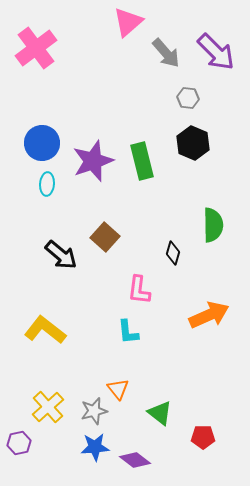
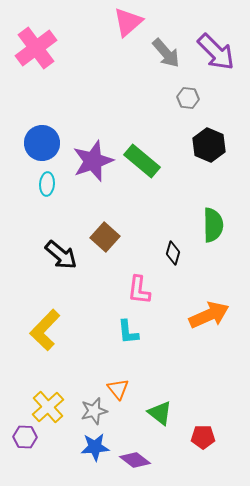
black hexagon: moved 16 px right, 2 px down
green rectangle: rotated 36 degrees counterclockwise
yellow L-shape: rotated 84 degrees counterclockwise
purple hexagon: moved 6 px right, 6 px up; rotated 15 degrees clockwise
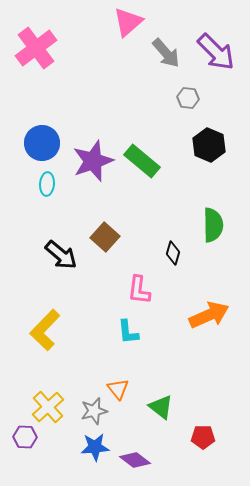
green triangle: moved 1 px right, 6 px up
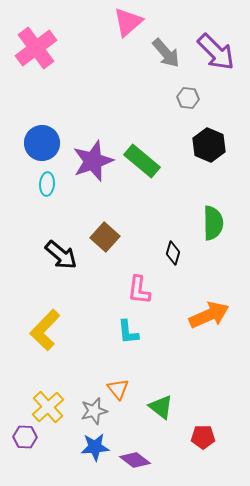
green semicircle: moved 2 px up
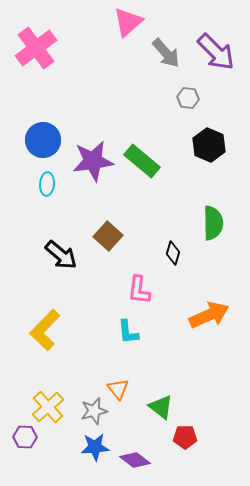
blue circle: moved 1 px right, 3 px up
purple star: rotated 12 degrees clockwise
brown square: moved 3 px right, 1 px up
red pentagon: moved 18 px left
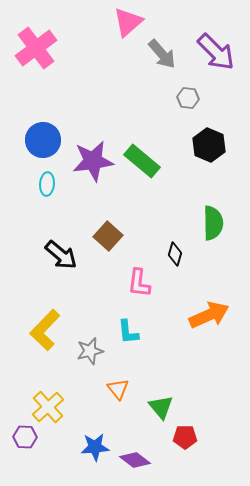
gray arrow: moved 4 px left, 1 px down
black diamond: moved 2 px right, 1 px down
pink L-shape: moved 7 px up
green triangle: rotated 12 degrees clockwise
gray star: moved 4 px left, 60 px up
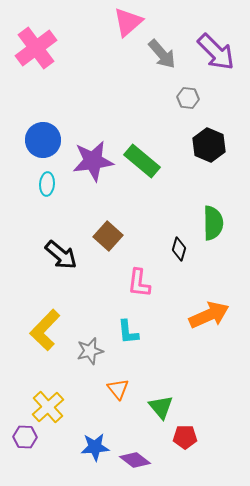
black diamond: moved 4 px right, 5 px up
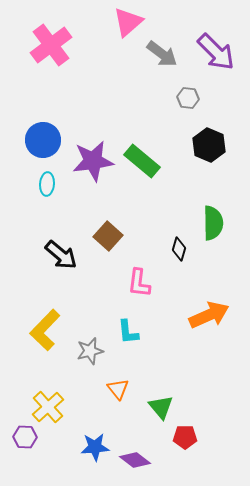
pink cross: moved 15 px right, 3 px up
gray arrow: rotated 12 degrees counterclockwise
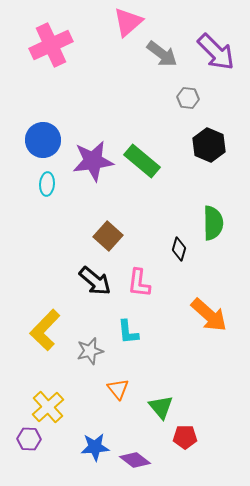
pink cross: rotated 12 degrees clockwise
black arrow: moved 34 px right, 26 px down
orange arrow: rotated 66 degrees clockwise
purple hexagon: moved 4 px right, 2 px down
